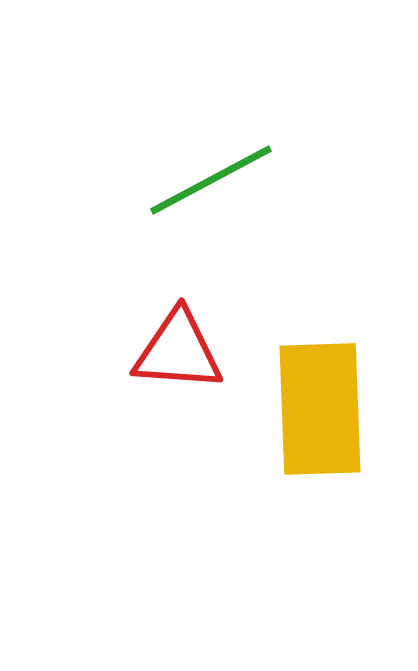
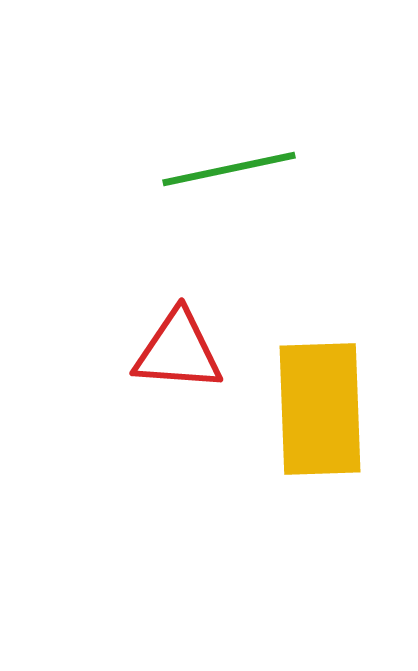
green line: moved 18 px right, 11 px up; rotated 16 degrees clockwise
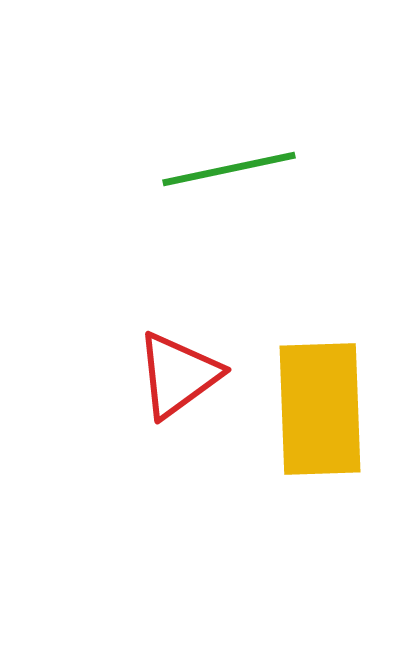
red triangle: moved 24 px down; rotated 40 degrees counterclockwise
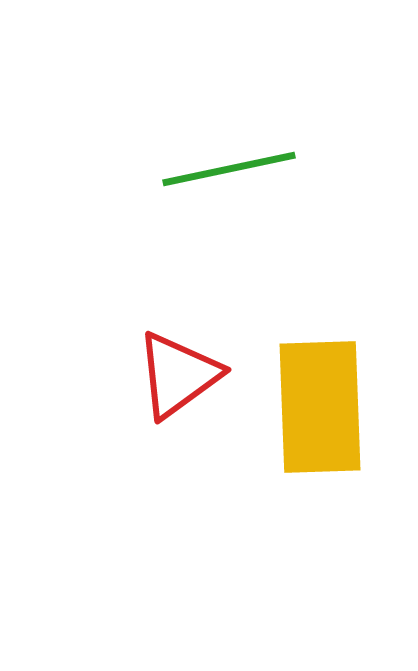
yellow rectangle: moved 2 px up
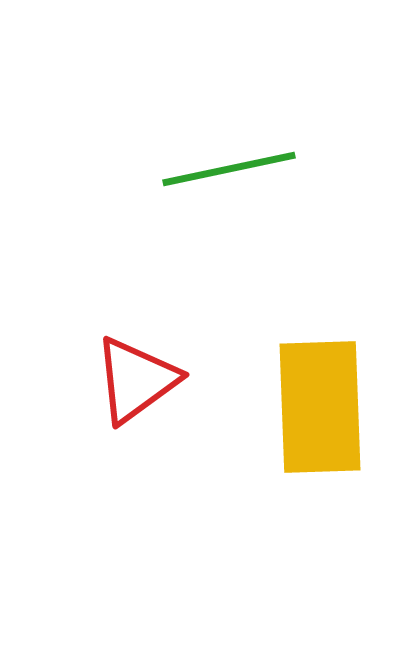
red triangle: moved 42 px left, 5 px down
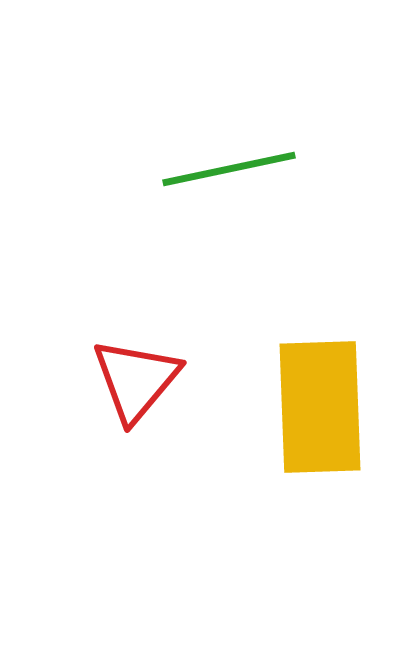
red triangle: rotated 14 degrees counterclockwise
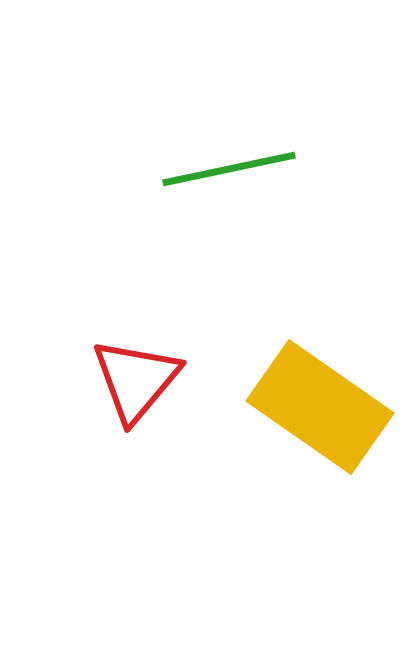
yellow rectangle: rotated 53 degrees counterclockwise
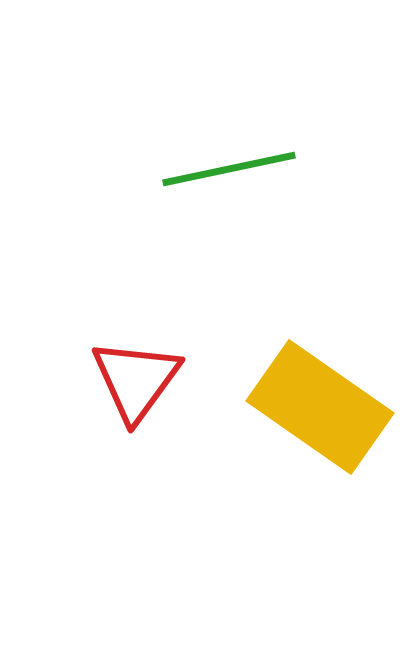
red triangle: rotated 4 degrees counterclockwise
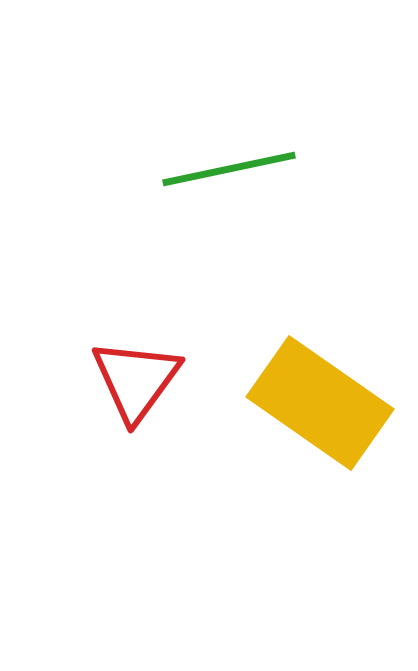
yellow rectangle: moved 4 px up
